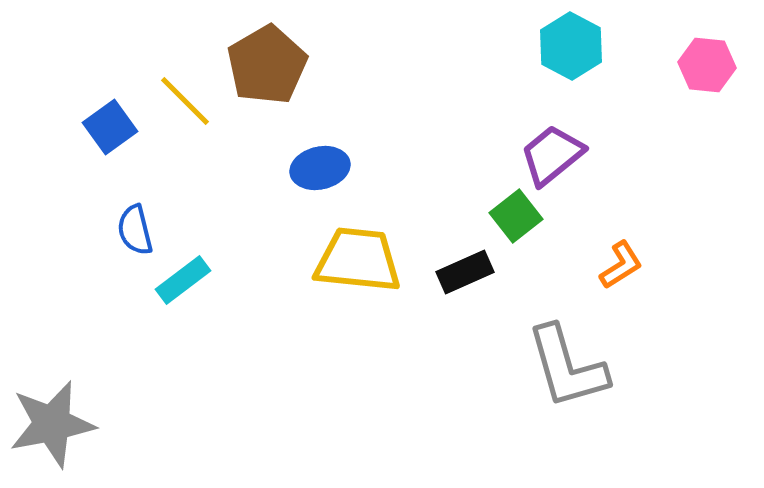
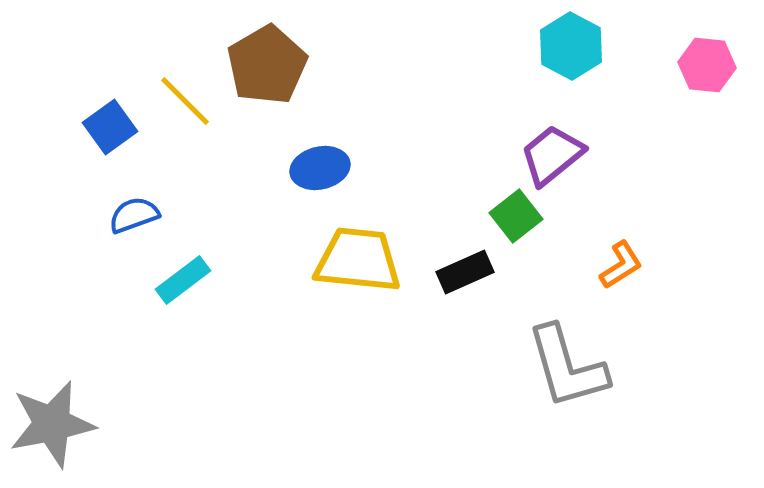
blue semicircle: moved 1 px left, 15 px up; rotated 84 degrees clockwise
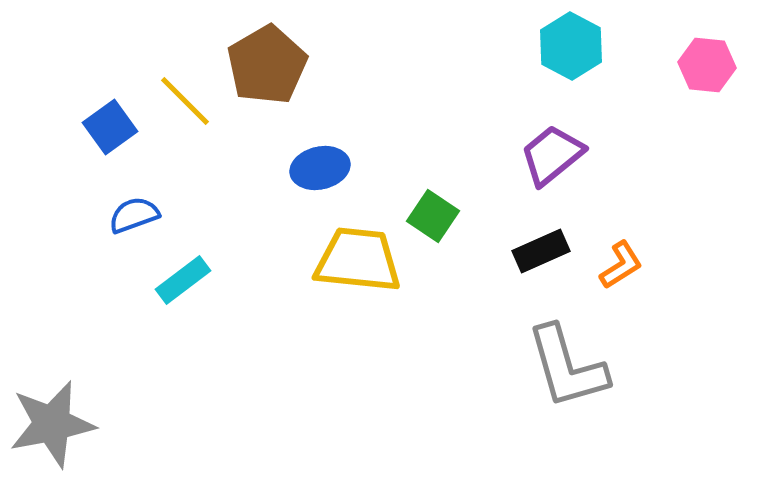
green square: moved 83 px left; rotated 18 degrees counterclockwise
black rectangle: moved 76 px right, 21 px up
